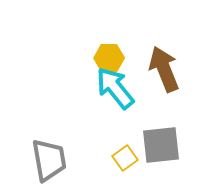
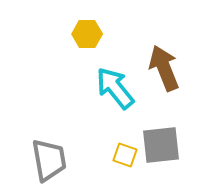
yellow hexagon: moved 22 px left, 24 px up
brown arrow: moved 1 px up
yellow square: moved 3 px up; rotated 35 degrees counterclockwise
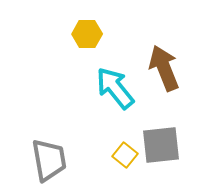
yellow square: rotated 20 degrees clockwise
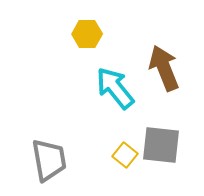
gray square: rotated 12 degrees clockwise
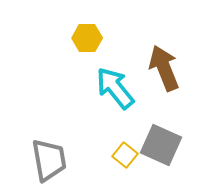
yellow hexagon: moved 4 px down
gray square: rotated 18 degrees clockwise
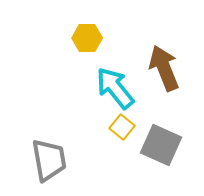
yellow square: moved 3 px left, 28 px up
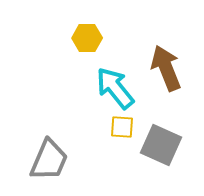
brown arrow: moved 2 px right
yellow square: rotated 35 degrees counterclockwise
gray trapezoid: rotated 33 degrees clockwise
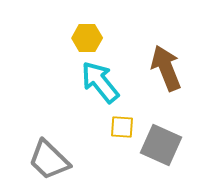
cyan arrow: moved 15 px left, 6 px up
gray trapezoid: rotated 111 degrees clockwise
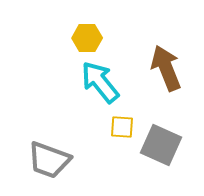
gray trapezoid: rotated 24 degrees counterclockwise
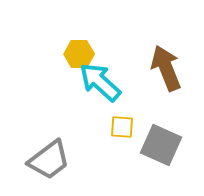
yellow hexagon: moved 8 px left, 16 px down
cyan arrow: rotated 9 degrees counterclockwise
gray trapezoid: rotated 57 degrees counterclockwise
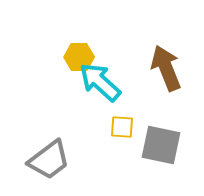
yellow hexagon: moved 3 px down
gray square: rotated 12 degrees counterclockwise
